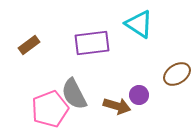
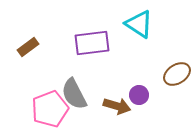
brown rectangle: moved 1 px left, 2 px down
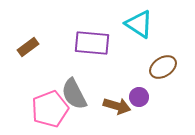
purple rectangle: rotated 12 degrees clockwise
brown ellipse: moved 14 px left, 7 px up
purple circle: moved 2 px down
